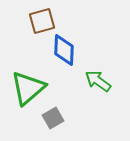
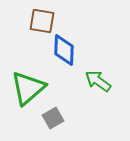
brown square: rotated 24 degrees clockwise
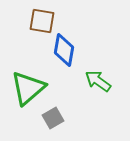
blue diamond: rotated 8 degrees clockwise
